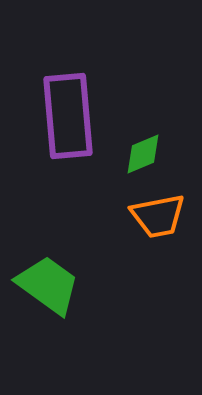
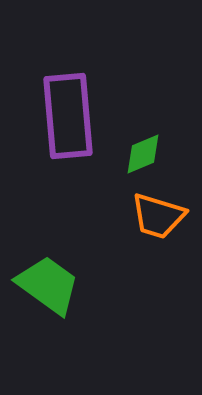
orange trapezoid: rotated 28 degrees clockwise
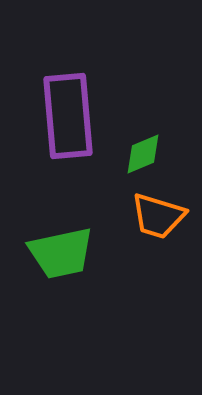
green trapezoid: moved 13 px right, 32 px up; rotated 132 degrees clockwise
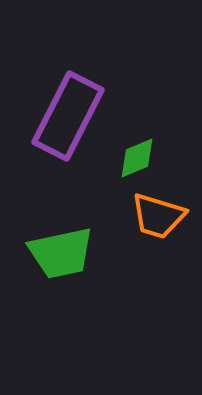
purple rectangle: rotated 32 degrees clockwise
green diamond: moved 6 px left, 4 px down
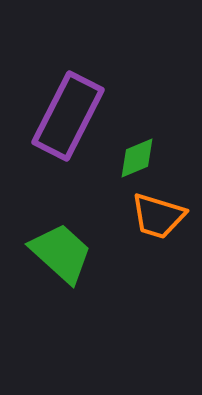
green trapezoid: rotated 126 degrees counterclockwise
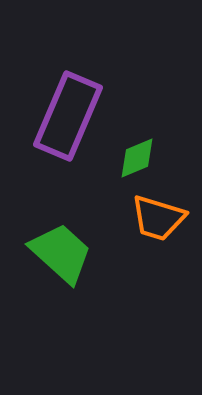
purple rectangle: rotated 4 degrees counterclockwise
orange trapezoid: moved 2 px down
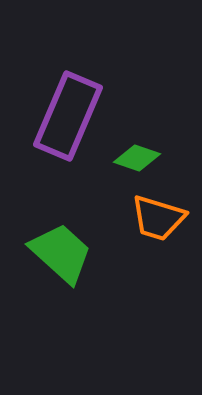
green diamond: rotated 42 degrees clockwise
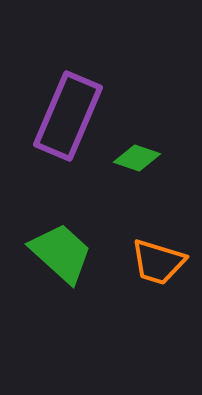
orange trapezoid: moved 44 px down
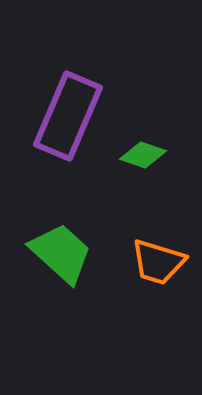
green diamond: moved 6 px right, 3 px up
